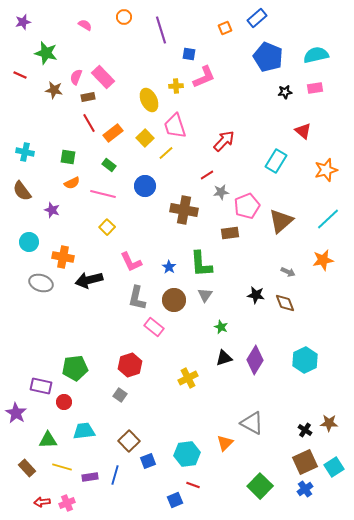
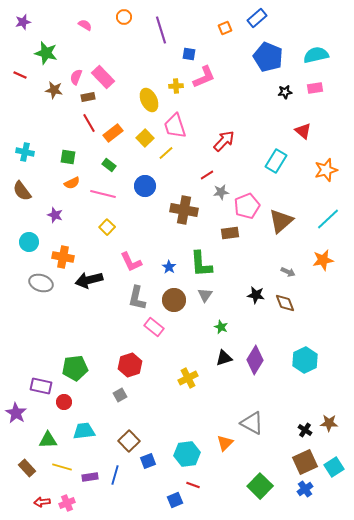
purple star at (52, 210): moved 3 px right, 5 px down
gray square at (120, 395): rotated 24 degrees clockwise
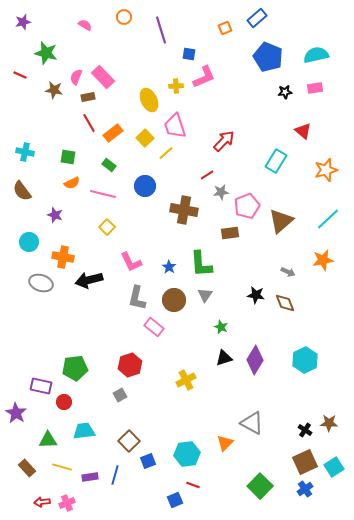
yellow cross at (188, 378): moved 2 px left, 2 px down
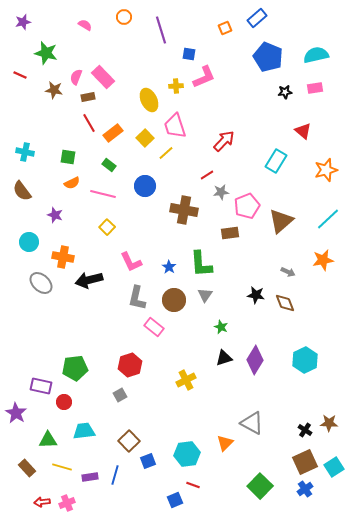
gray ellipse at (41, 283): rotated 25 degrees clockwise
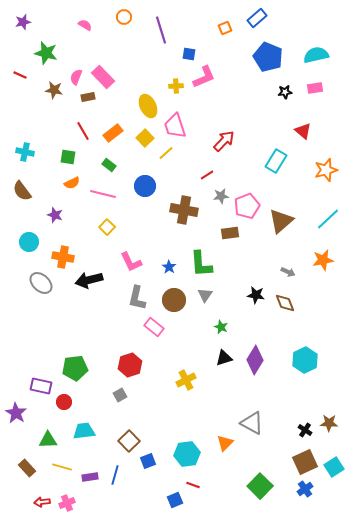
yellow ellipse at (149, 100): moved 1 px left, 6 px down
red line at (89, 123): moved 6 px left, 8 px down
gray star at (221, 192): moved 4 px down
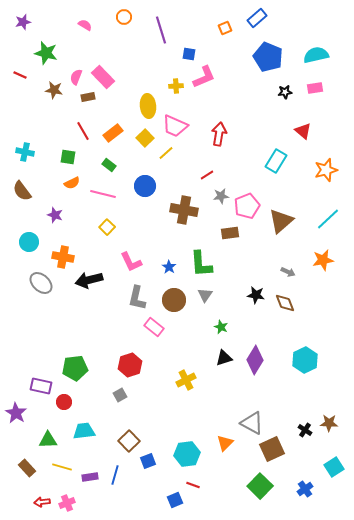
yellow ellipse at (148, 106): rotated 20 degrees clockwise
pink trapezoid at (175, 126): rotated 48 degrees counterclockwise
red arrow at (224, 141): moved 5 px left, 7 px up; rotated 35 degrees counterclockwise
brown square at (305, 462): moved 33 px left, 13 px up
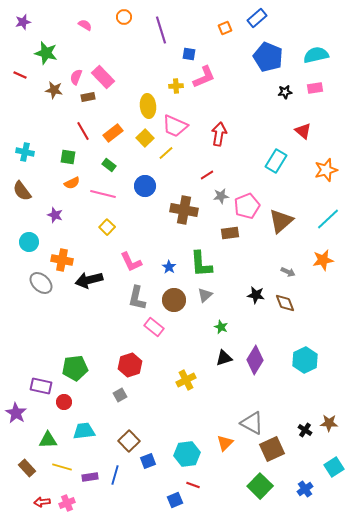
orange cross at (63, 257): moved 1 px left, 3 px down
gray triangle at (205, 295): rotated 14 degrees clockwise
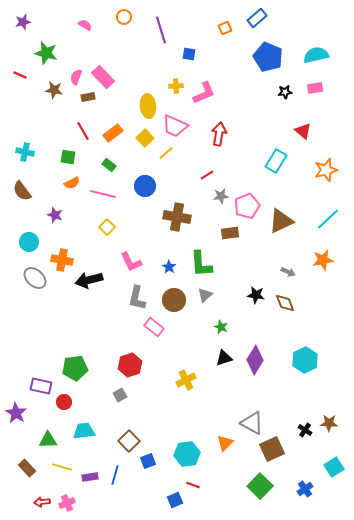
pink L-shape at (204, 77): moved 16 px down
brown cross at (184, 210): moved 7 px left, 7 px down
brown triangle at (281, 221): rotated 16 degrees clockwise
gray ellipse at (41, 283): moved 6 px left, 5 px up
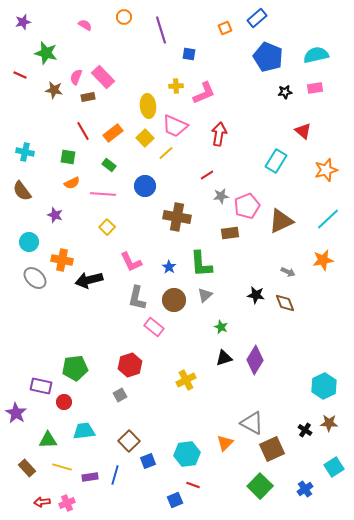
pink line at (103, 194): rotated 10 degrees counterclockwise
cyan hexagon at (305, 360): moved 19 px right, 26 px down
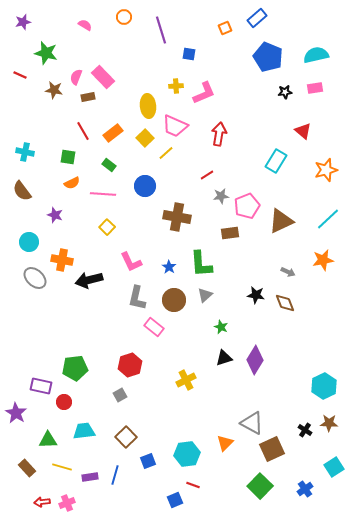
brown square at (129, 441): moved 3 px left, 4 px up
